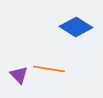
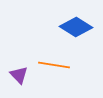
orange line: moved 5 px right, 4 px up
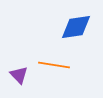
blue diamond: rotated 40 degrees counterclockwise
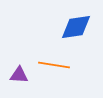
purple triangle: rotated 42 degrees counterclockwise
